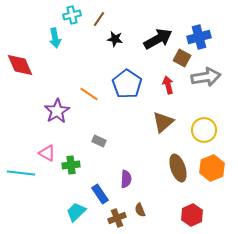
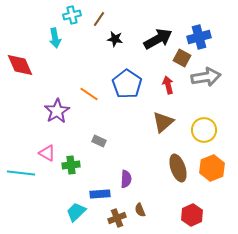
blue rectangle: rotated 60 degrees counterclockwise
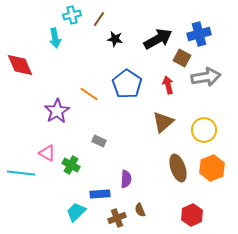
blue cross: moved 3 px up
green cross: rotated 36 degrees clockwise
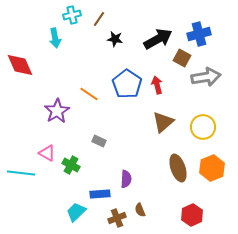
red arrow: moved 11 px left
yellow circle: moved 1 px left, 3 px up
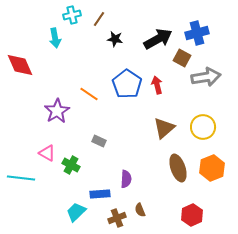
blue cross: moved 2 px left, 1 px up
brown triangle: moved 1 px right, 6 px down
cyan line: moved 5 px down
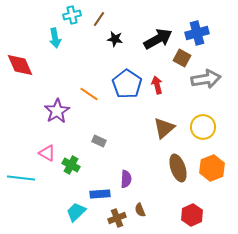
gray arrow: moved 2 px down
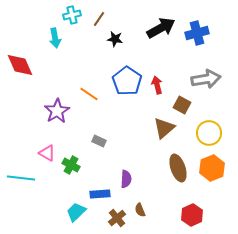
black arrow: moved 3 px right, 11 px up
brown square: moved 47 px down
blue pentagon: moved 3 px up
yellow circle: moved 6 px right, 6 px down
brown cross: rotated 18 degrees counterclockwise
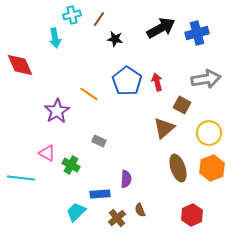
red arrow: moved 3 px up
